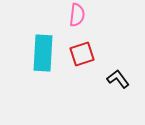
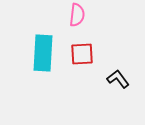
red square: rotated 15 degrees clockwise
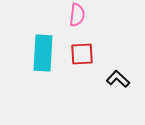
black L-shape: rotated 10 degrees counterclockwise
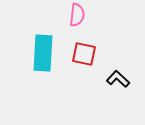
red square: moved 2 px right; rotated 15 degrees clockwise
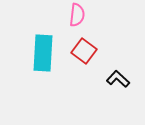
red square: moved 3 px up; rotated 25 degrees clockwise
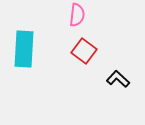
cyan rectangle: moved 19 px left, 4 px up
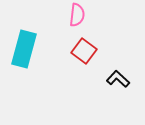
cyan rectangle: rotated 12 degrees clockwise
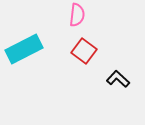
cyan rectangle: rotated 48 degrees clockwise
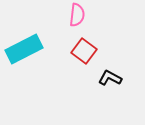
black L-shape: moved 8 px left, 1 px up; rotated 15 degrees counterclockwise
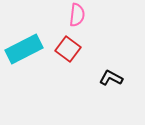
red square: moved 16 px left, 2 px up
black L-shape: moved 1 px right
